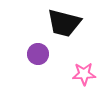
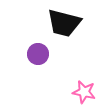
pink star: moved 18 px down; rotated 15 degrees clockwise
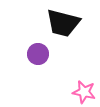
black trapezoid: moved 1 px left
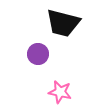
pink star: moved 24 px left
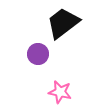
black trapezoid: rotated 129 degrees clockwise
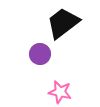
purple circle: moved 2 px right
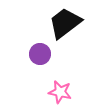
black trapezoid: moved 2 px right
